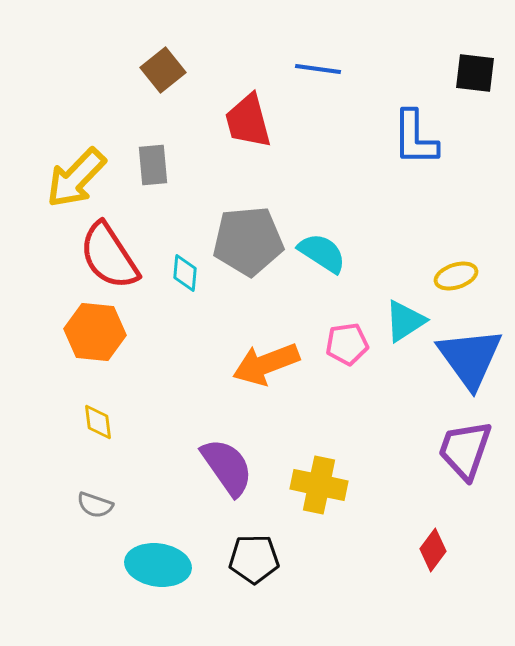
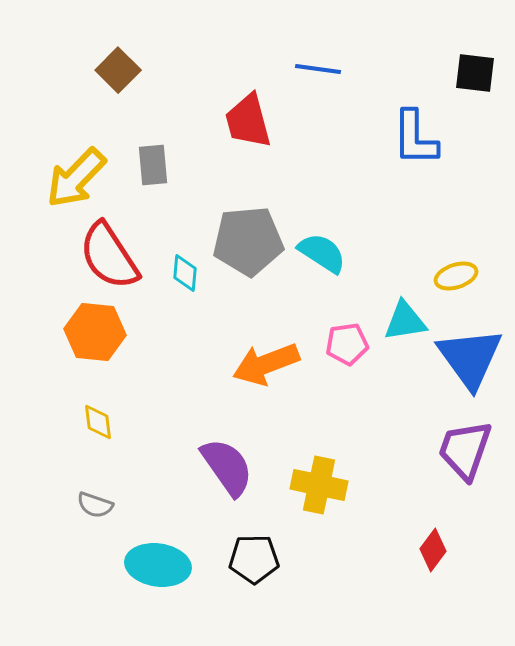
brown square: moved 45 px left; rotated 6 degrees counterclockwise
cyan triangle: rotated 24 degrees clockwise
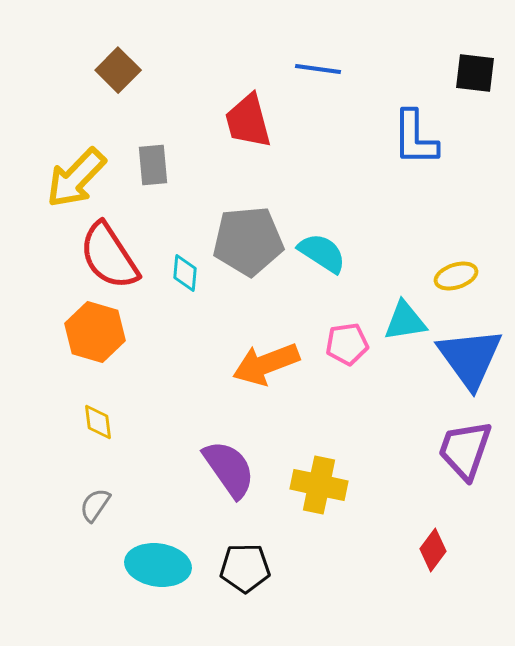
orange hexagon: rotated 10 degrees clockwise
purple semicircle: moved 2 px right, 2 px down
gray semicircle: rotated 105 degrees clockwise
black pentagon: moved 9 px left, 9 px down
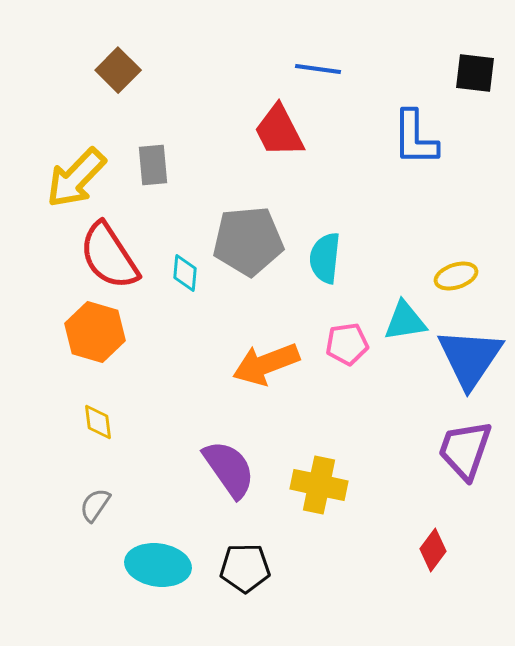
red trapezoid: moved 31 px right, 10 px down; rotated 12 degrees counterclockwise
cyan semicircle: moved 3 px right, 5 px down; rotated 117 degrees counterclockwise
blue triangle: rotated 10 degrees clockwise
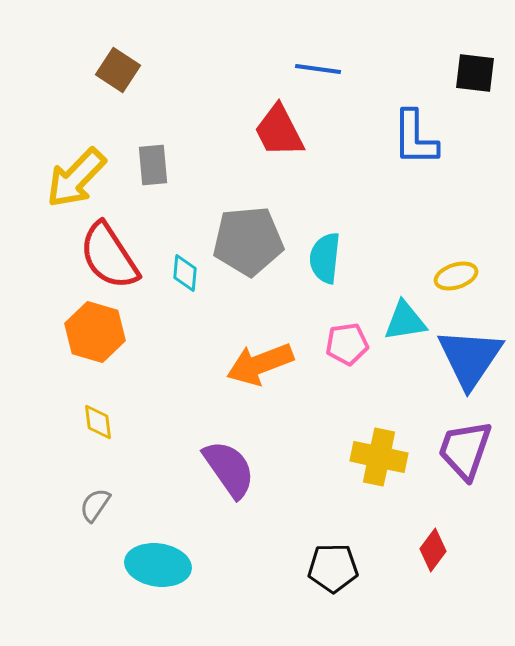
brown square: rotated 12 degrees counterclockwise
orange arrow: moved 6 px left
yellow cross: moved 60 px right, 28 px up
black pentagon: moved 88 px right
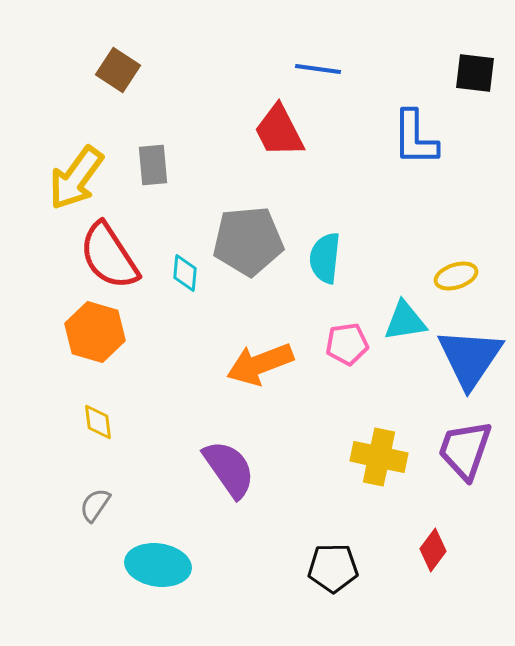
yellow arrow: rotated 8 degrees counterclockwise
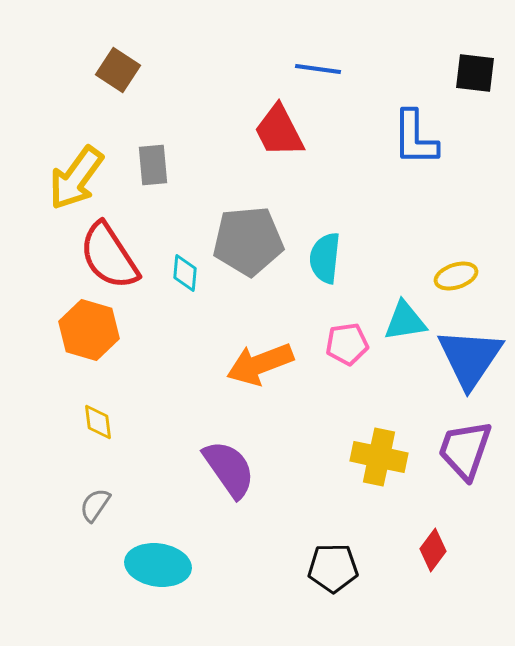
orange hexagon: moved 6 px left, 2 px up
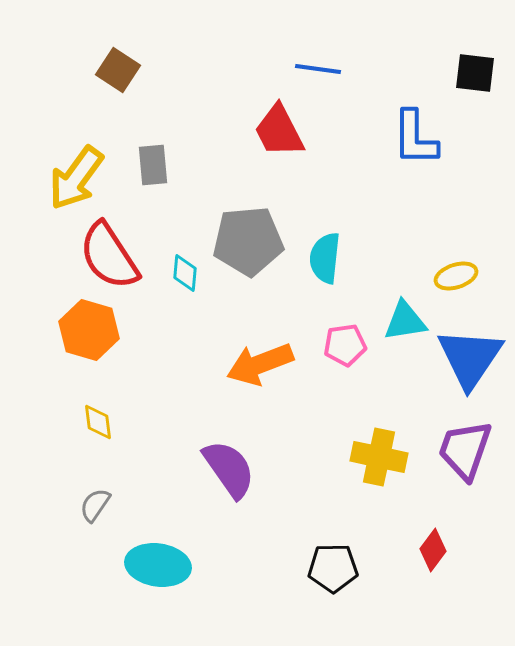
pink pentagon: moved 2 px left, 1 px down
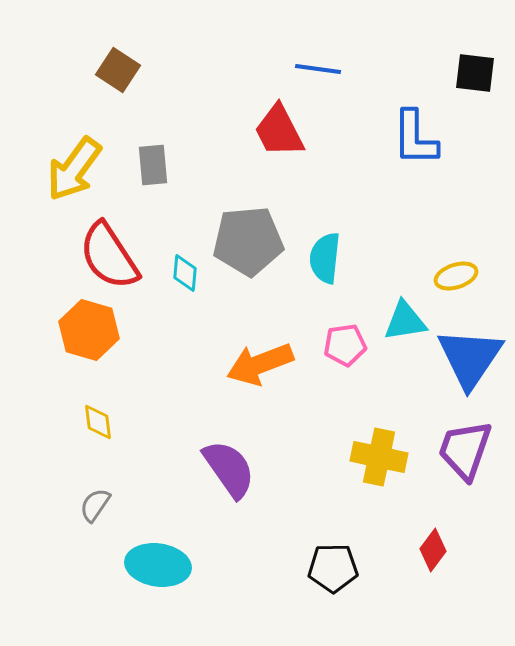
yellow arrow: moved 2 px left, 9 px up
